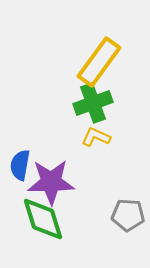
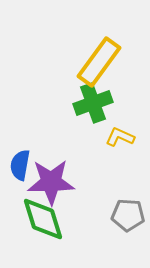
yellow L-shape: moved 24 px right
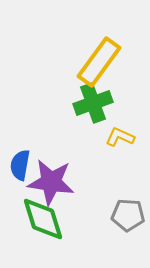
purple star: rotated 9 degrees clockwise
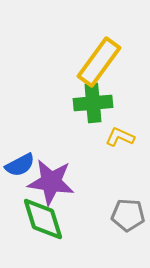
green cross: rotated 15 degrees clockwise
blue semicircle: rotated 128 degrees counterclockwise
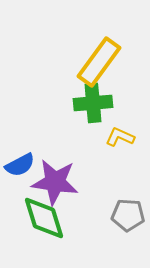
purple star: moved 4 px right
green diamond: moved 1 px right, 1 px up
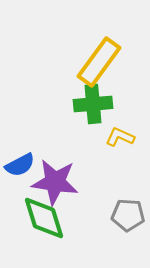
green cross: moved 1 px down
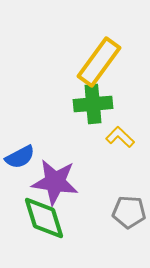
yellow L-shape: rotated 20 degrees clockwise
blue semicircle: moved 8 px up
gray pentagon: moved 1 px right, 3 px up
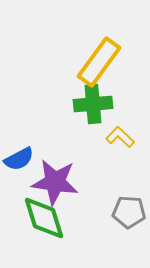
blue semicircle: moved 1 px left, 2 px down
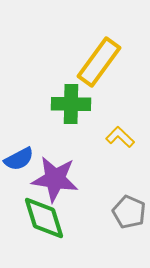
green cross: moved 22 px left; rotated 6 degrees clockwise
purple star: moved 3 px up
gray pentagon: rotated 20 degrees clockwise
